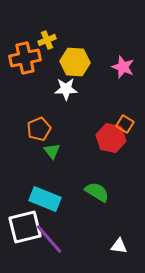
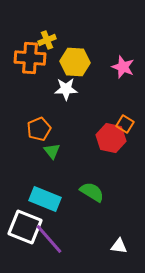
orange cross: moved 5 px right; rotated 16 degrees clockwise
green semicircle: moved 5 px left
white square: rotated 36 degrees clockwise
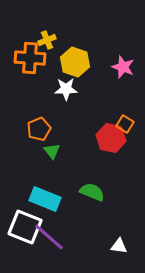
yellow hexagon: rotated 16 degrees clockwise
green semicircle: rotated 10 degrees counterclockwise
purple line: moved 2 px up; rotated 8 degrees counterclockwise
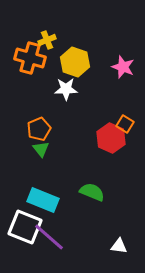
orange cross: rotated 12 degrees clockwise
red hexagon: rotated 12 degrees clockwise
green triangle: moved 11 px left, 2 px up
cyan rectangle: moved 2 px left, 1 px down
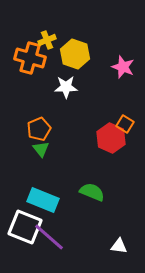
yellow hexagon: moved 8 px up
white star: moved 2 px up
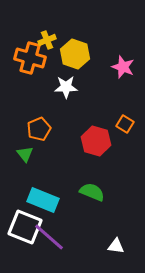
red hexagon: moved 15 px left, 3 px down; rotated 8 degrees counterclockwise
green triangle: moved 16 px left, 5 px down
white triangle: moved 3 px left
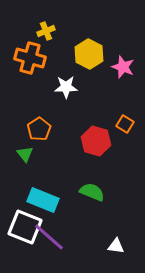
yellow cross: moved 1 px left, 9 px up
yellow hexagon: moved 14 px right; rotated 8 degrees clockwise
orange pentagon: rotated 10 degrees counterclockwise
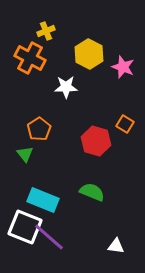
orange cross: rotated 12 degrees clockwise
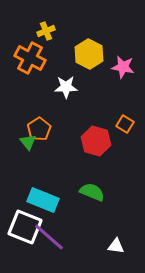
pink star: rotated 10 degrees counterclockwise
green triangle: moved 3 px right, 12 px up
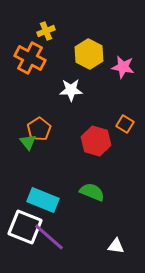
white star: moved 5 px right, 3 px down
